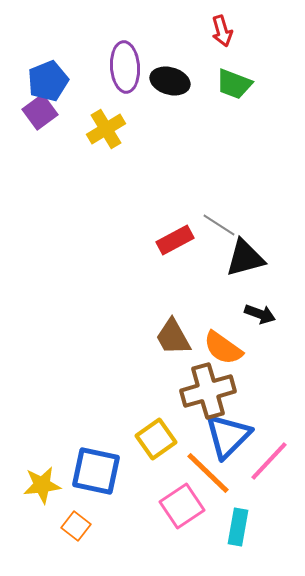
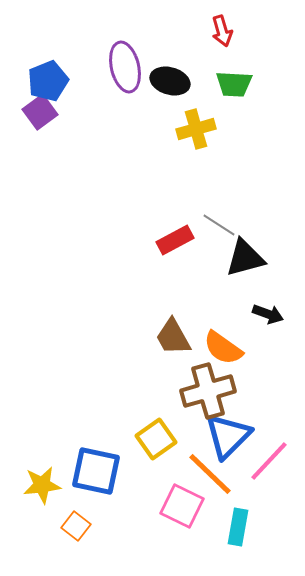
purple ellipse: rotated 9 degrees counterclockwise
green trapezoid: rotated 18 degrees counterclockwise
yellow cross: moved 90 px right; rotated 15 degrees clockwise
black arrow: moved 8 px right
orange line: moved 2 px right, 1 px down
pink square: rotated 30 degrees counterclockwise
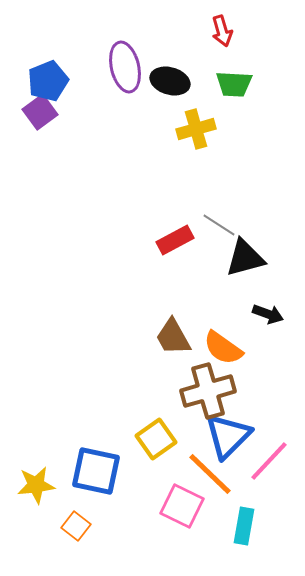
yellow star: moved 6 px left
cyan rectangle: moved 6 px right, 1 px up
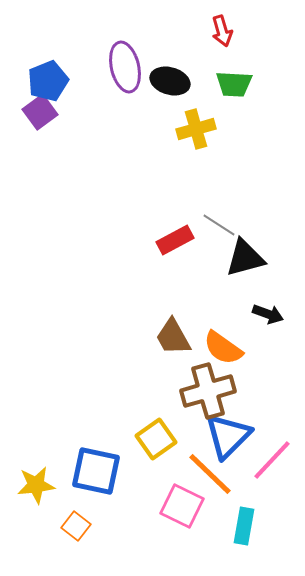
pink line: moved 3 px right, 1 px up
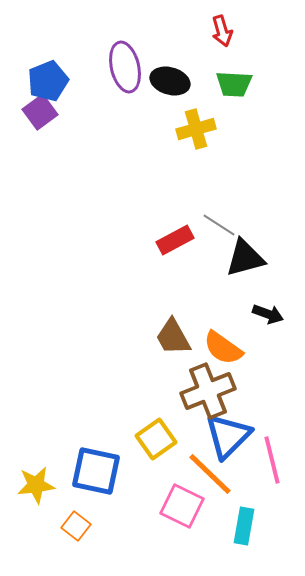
brown cross: rotated 6 degrees counterclockwise
pink line: rotated 57 degrees counterclockwise
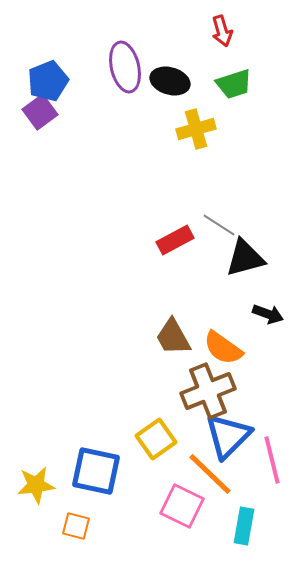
green trapezoid: rotated 21 degrees counterclockwise
orange square: rotated 24 degrees counterclockwise
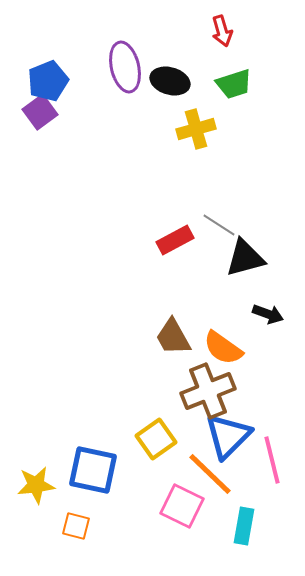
blue square: moved 3 px left, 1 px up
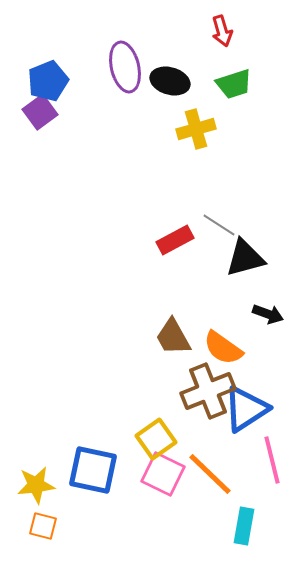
blue triangle: moved 18 px right, 27 px up; rotated 12 degrees clockwise
pink square: moved 19 px left, 32 px up
orange square: moved 33 px left
